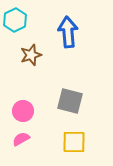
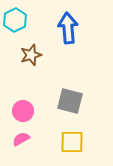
blue arrow: moved 4 px up
yellow square: moved 2 px left
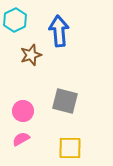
blue arrow: moved 9 px left, 3 px down
gray square: moved 5 px left
yellow square: moved 2 px left, 6 px down
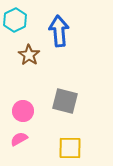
brown star: moved 2 px left; rotated 20 degrees counterclockwise
pink semicircle: moved 2 px left
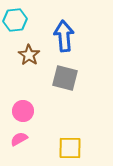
cyan hexagon: rotated 20 degrees clockwise
blue arrow: moved 5 px right, 5 px down
gray square: moved 23 px up
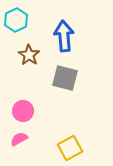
cyan hexagon: moved 1 px right; rotated 20 degrees counterclockwise
yellow square: rotated 30 degrees counterclockwise
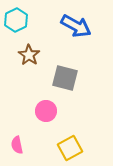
blue arrow: moved 12 px right, 10 px up; rotated 124 degrees clockwise
pink circle: moved 23 px right
pink semicircle: moved 2 px left, 6 px down; rotated 72 degrees counterclockwise
